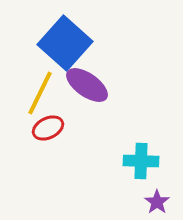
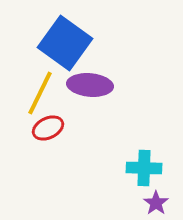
blue square: rotated 6 degrees counterclockwise
purple ellipse: moved 3 px right; rotated 30 degrees counterclockwise
cyan cross: moved 3 px right, 7 px down
purple star: moved 1 px left, 1 px down
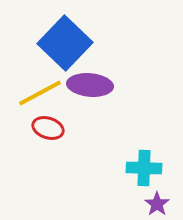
blue square: rotated 8 degrees clockwise
yellow line: rotated 36 degrees clockwise
red ellipse: rotated 44 degrees clockwise
purple star: moved 1 px right, 1 px down
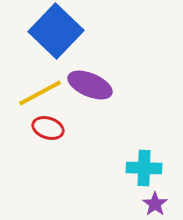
blue square: moved 9 px left, 12 px up
purple ellipse: rotated 18 degrees clockwise
purple star: moved 2 px left
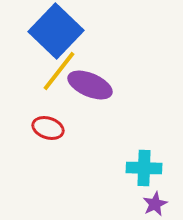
yellow line: moved 19 px right, 22 px up; rotated 24 degrees counterclockwise
purple star: rotated 10 degrees clockwise
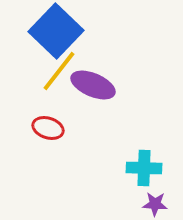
purple ellipse: moved 3 px right
purple star: rotated 30 degrees clockwise
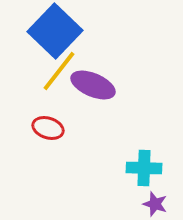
blue square: moved 1 px left
purple star: rotated 15 degrees clockwise
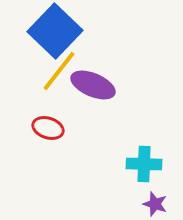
cyan cross: moved 4 px up
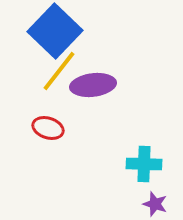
purple ellipse: rotated 30 degrees counterclockwise
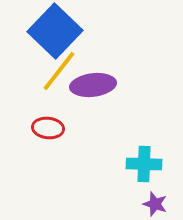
red ellipse: rotated 12 degrees counterclockwise
